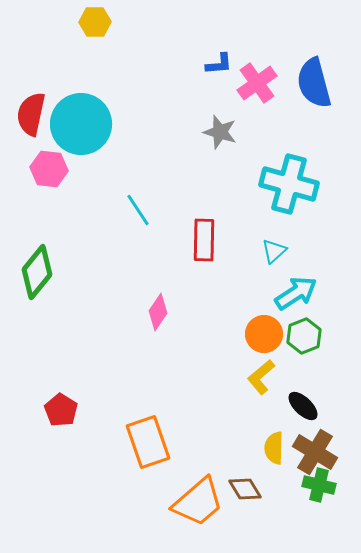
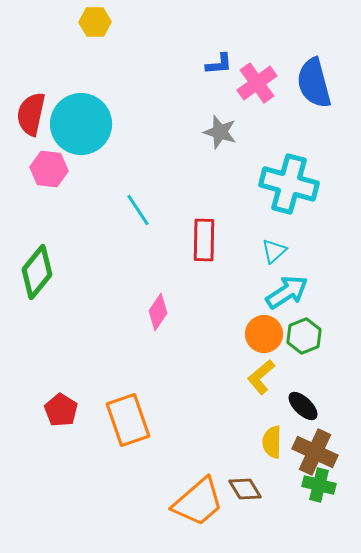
cyan arrow: moved 9 px left, 1 px up
orange rectangle: moved 20 px left, 22 px up
yellow semicircle: moved 2 px left, 6 px up
brown cross: rotated 6 degrees counterclockwise
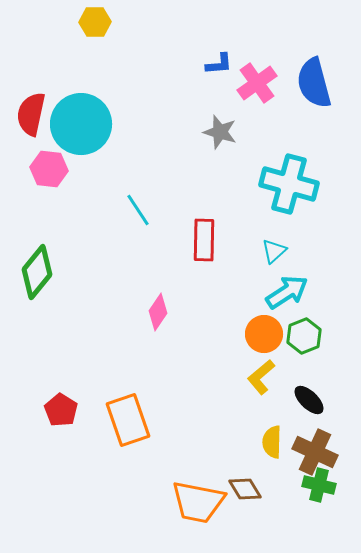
black ellipse: moved 6 px right, 6 px up
orange trapezoid: rotated 52 degrees clockwise
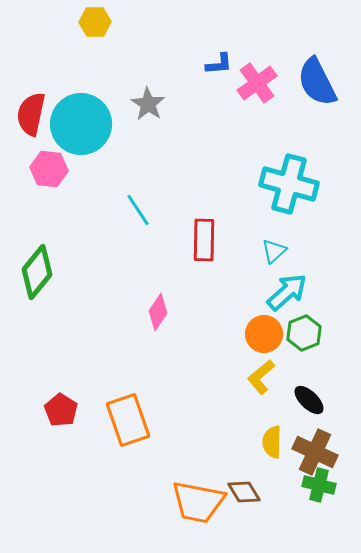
blue semicircle: moved 3 px right, 1 px up; rotated 12 degrees counterclockwise
gray star: moved 72 px left, 28 px up; rotated 16 degrees clockwise
cyan arrow: rotated 9 degrees counterclockwise
green hexagon: moved 3 px up
brown diamond: moved 1 px left, 3 px down
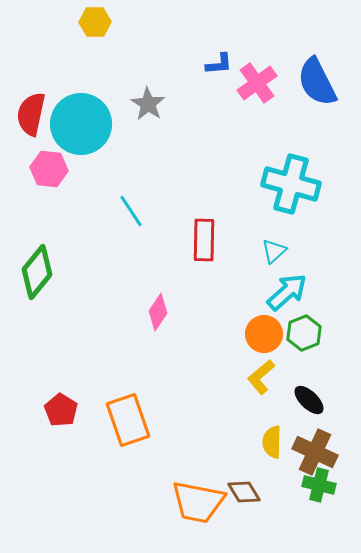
cyan cross: moved 2 px right
cyan line: moved 7 px left, 1 px down
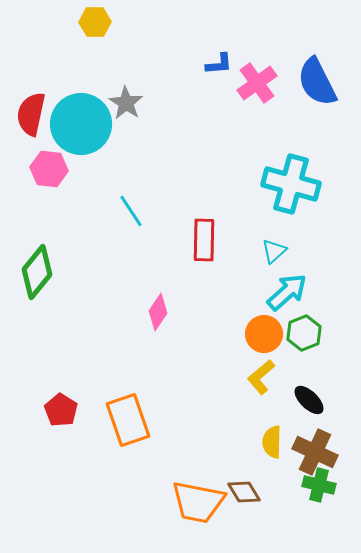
gray star: moved 22 px left, 1 px up
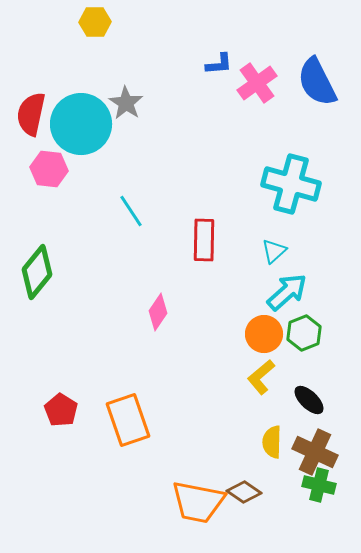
brown diamond: rotated 24 degrees counterclockwise
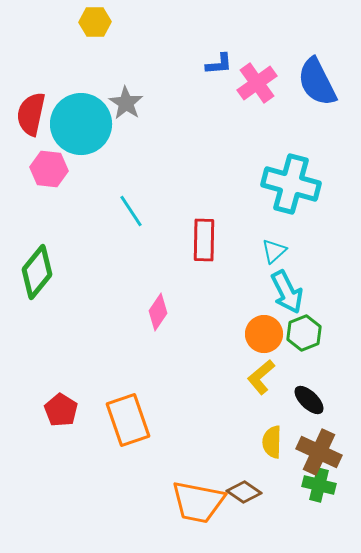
cyan arrow: rotated 105 degrees clockwise
brown cross: moved 4 px right
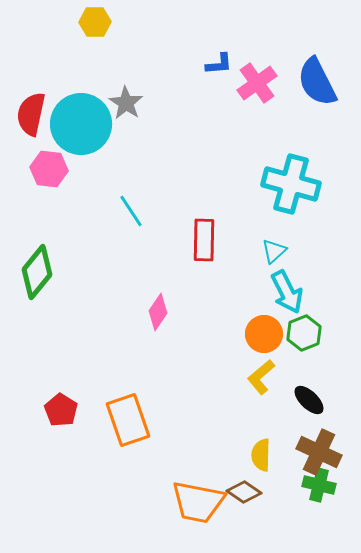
yellow semicircle: moved 11 px left, 13 px down
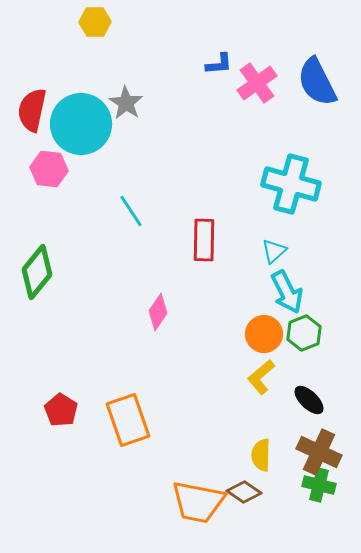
red semicircle: moved 1 px right, 4 px up
